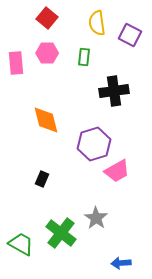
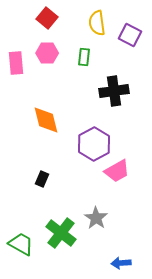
purple hexagon: rotated 12 degrees counterclockwise
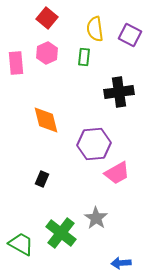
yellow semicircle: moved 2 px left, 6 px down
pink hexagon: rotated 25 degrees counterclockwise
black cross: moved 5 px right, 1 px down
purple hexagon: rotated 24 degrees clockwise
pink trapezoid: moved 2 px down
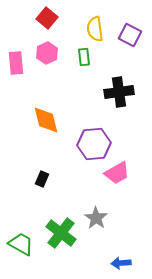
green rectangle: rotated 12 degrees counterclockwise
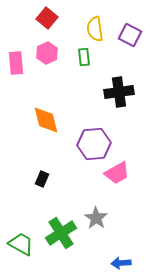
green cross: rotated 20 degrees clockwise
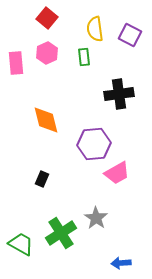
black cross: moved 2 px down
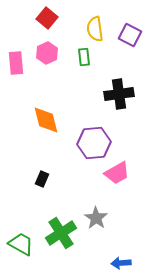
purple hexagon: moved 1 px up
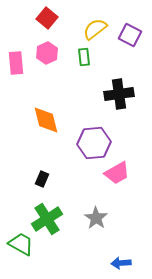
yellow semicircle: rotated 60 degrees clockwise
green cross: moved 14 px left, 14 px up
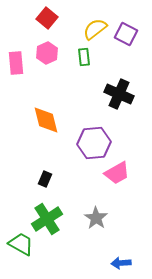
purple square: moved 4 px left, 1 px up
black cross: rotated 32 degrees clockwise
black rectangle: moved 3 px right
